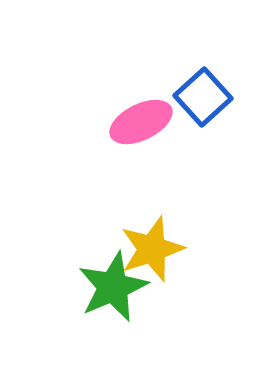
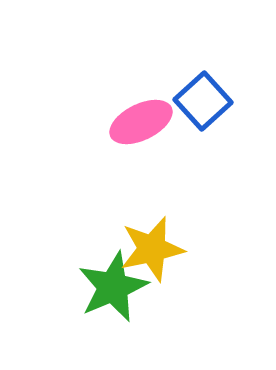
blue square: moved 4 px down
yellow star: rotated 6 degrees clockwise
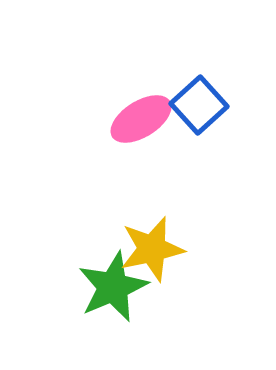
blue square: moved 4 px left, 4 px down
pink ellipse: moved 3 px up; rotated 6 degrees counterclockwise
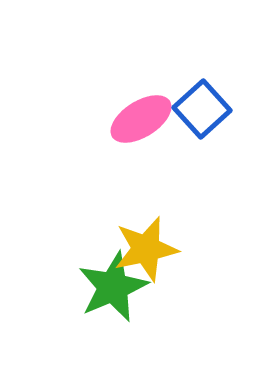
blue square: moved 3 px right, 4 px down
yellow star: moved 6 px left
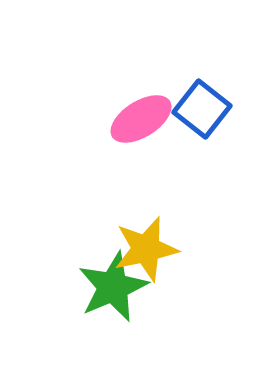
blue square: rotated 10 degrees counterclockwise
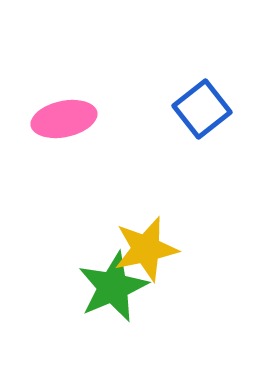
blue square: rotated 14 degrees clockwise
pink ellipse: moved 77 px left; rotated 20 degrees clockwise
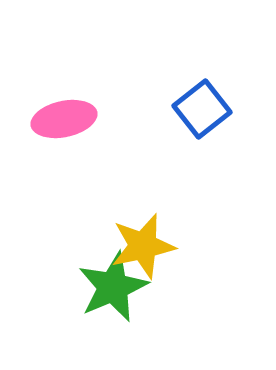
yellow star: moved 3 px left, 3 px up
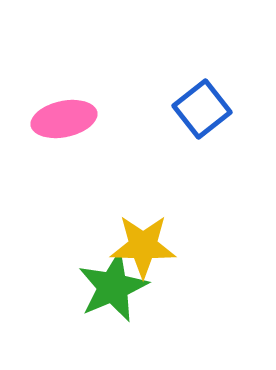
yellow star: rotated 14 degrees clockwise
